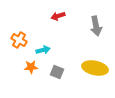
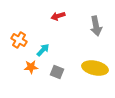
cyan arrow: rotated 32 degrees counterclockwise
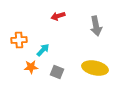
orange cross: rotated 35 degrees counterclockwise
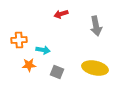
red arrow: moved 3 px right, 2 px up
cyan arrow: rotated 56 degrees clockwise
orange star: moved 2 px left, 2 px up
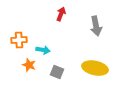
red arrow: rotated 128 degrees clockwise
orange star: rotated 24 degrees clockwise
